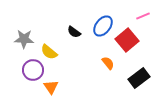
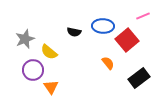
blue ellipse: rotated 55 degrees clockwise
black semicircle: rotated 24 degrees counterclockwise
gray star: moved 1 px right; rotated 24 degrees counterclockwise
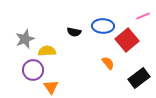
yellow semicircle: moved 2 px left, 1 px up; rotated 138 degrees clockwise
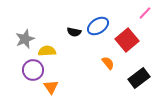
pink line: moved 2 px right, 3 px up; rotated 24 degrees counterclockwise
blue ellipse: moved 5 px left; rotated 35 degrees counterclockwise
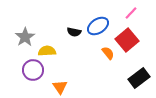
pink line: moved 14 px left
gray star: moved 2 px up; rotated 12 degrees counterclockwise
orange semicircle: moved 10 px up
orange triangle: moved 9 px right
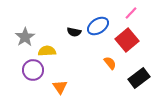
orange semicircle: moved 2 px right, 10 px down
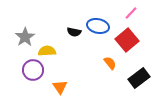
blue ellipse: rotated 45 degrees clockwise
